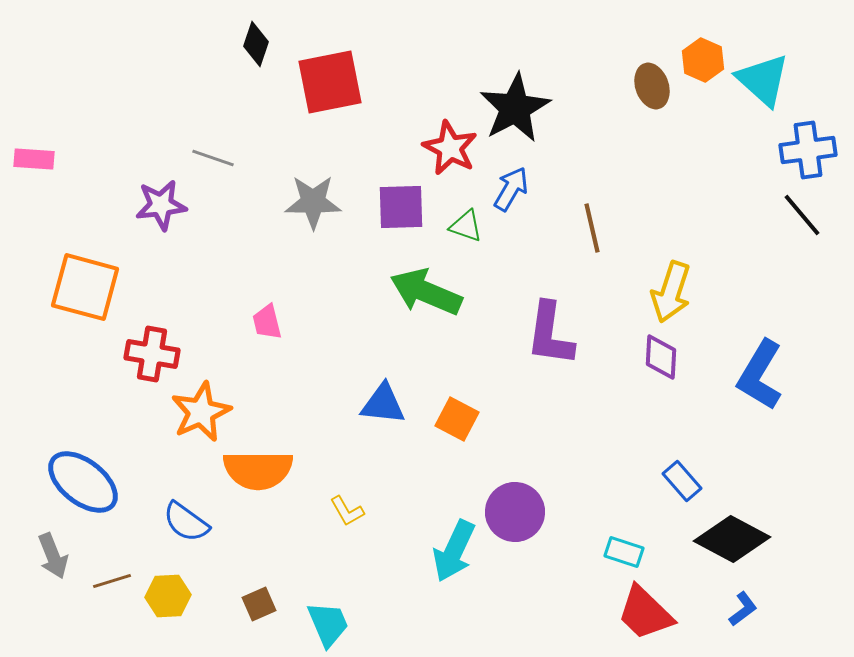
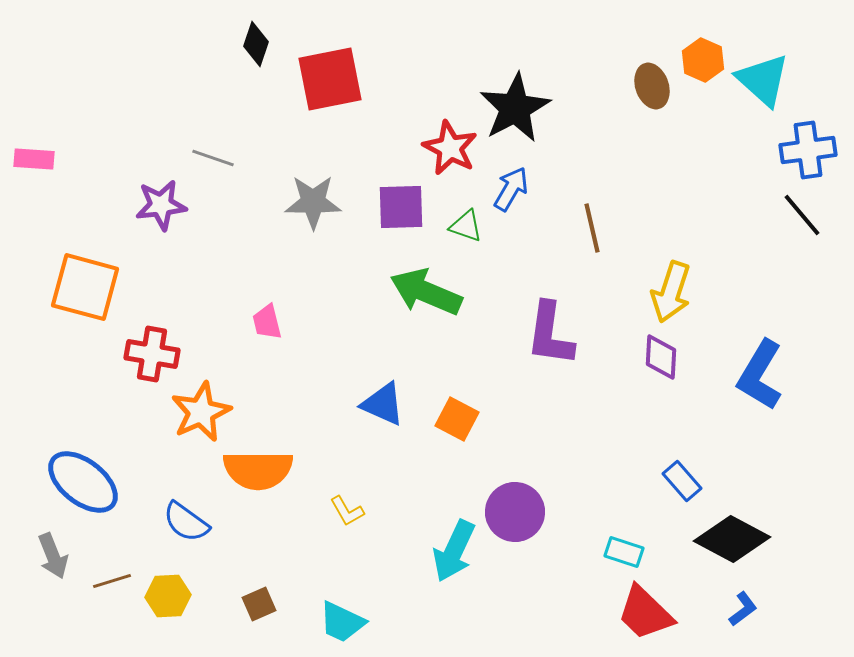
red square at (330, 82): moved 3 px up
blue triangle at (383, 404): rotated 18 degrees clockwise
cyan trapezoid at (328, 624): moved 14 px right, 2 px up; rotated 138 degrees clockwise
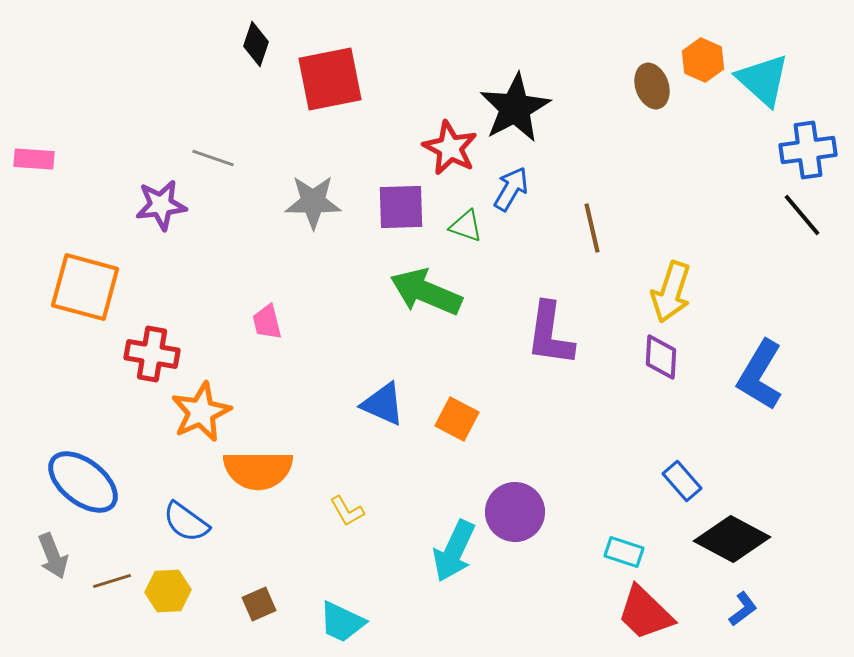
yellow hexagon at (168, 596): moved 5 px up
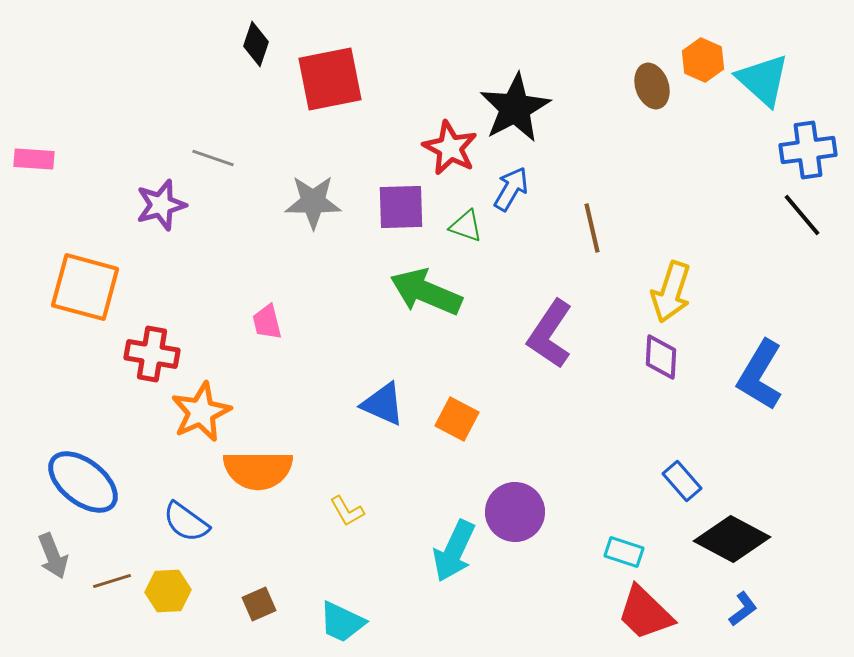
purple star at (161, 205): rotated 9 degrees counterclockwise
purple L-shape at (550, 334): rotated 26 degrees clockwise
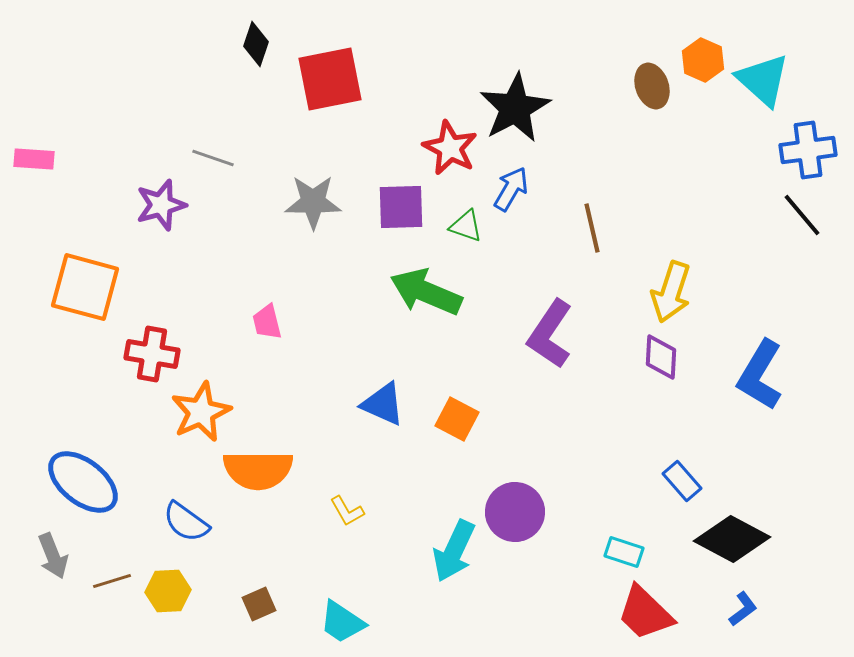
cyan trapezoid at (342, 622): rotated 9 degrees clockwise
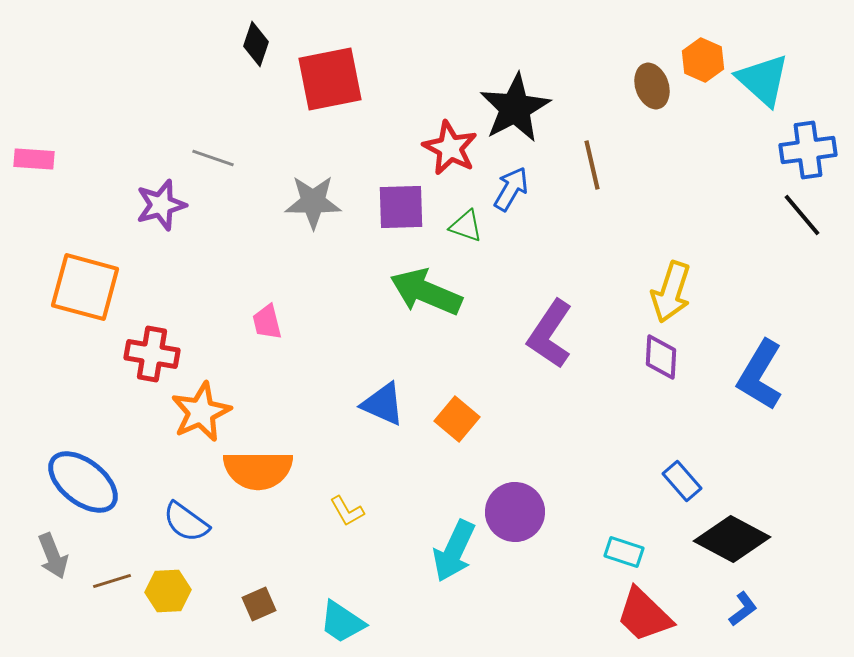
brown line at (592, 228): moved 63 px up
orange square at (457, 419): rotated 12 degrees clockwise
red trapezoid at (645, 613): moved 1 px left, 2 px down
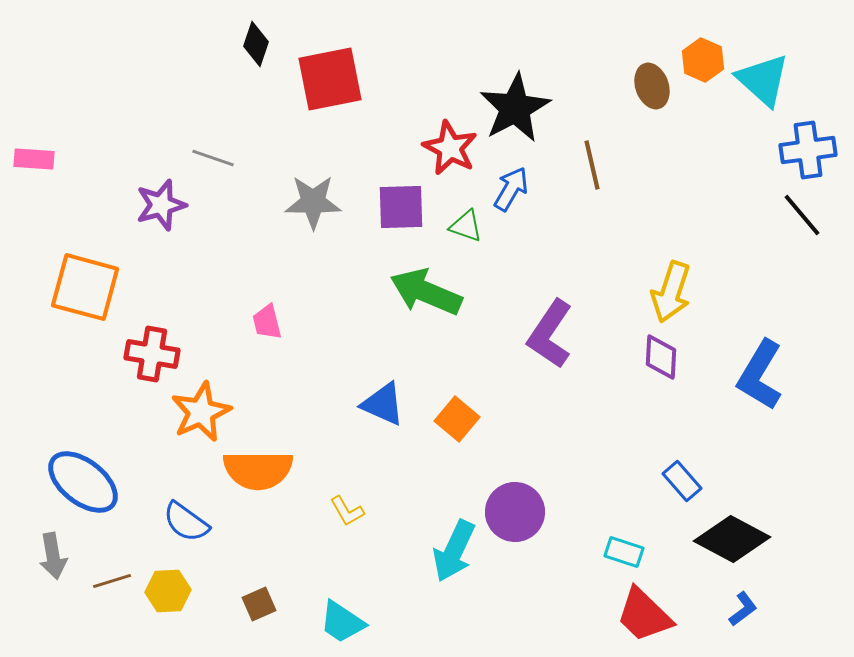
gray arrow at (53, 556): rotated 12 degrees clockwise
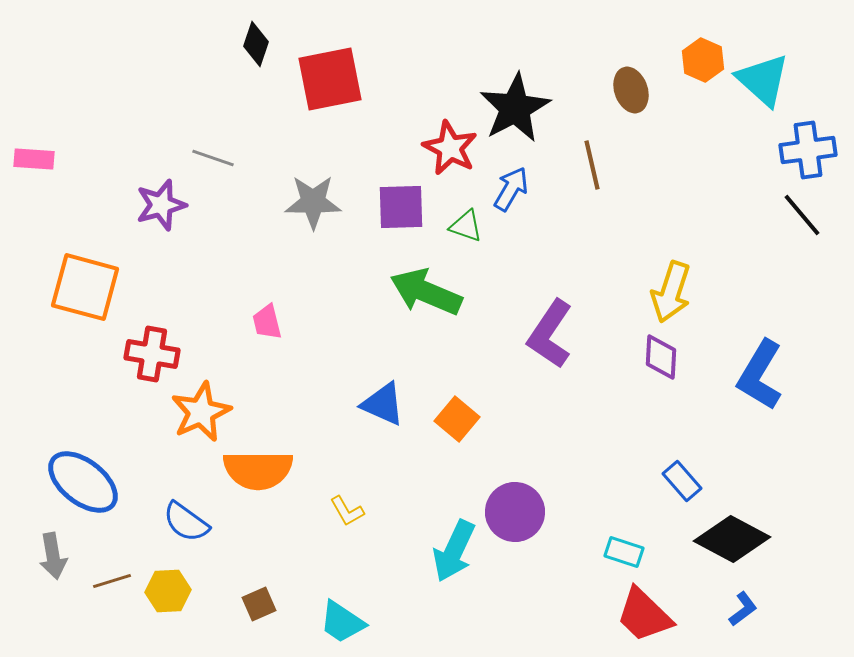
brown ellipse at (652, 86): moved 21 px left, 4 px down
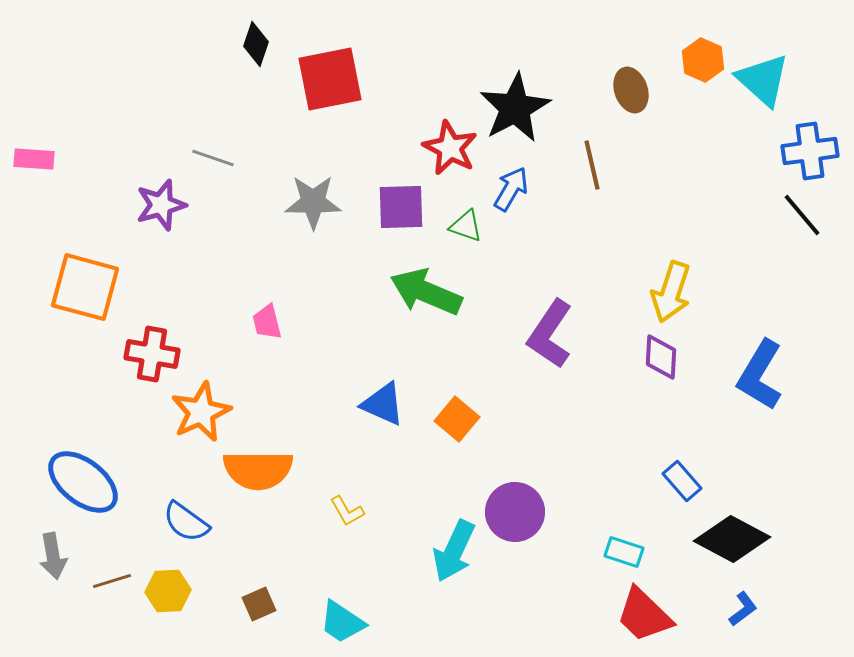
blue cross at (808, 150): moved 2 px right, 1 px down
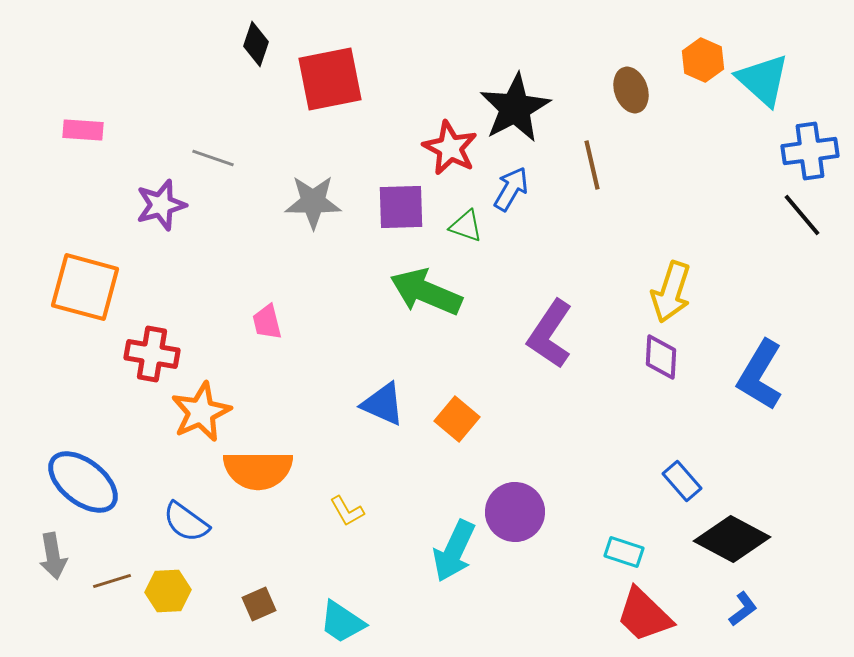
pink rectangle at (34, 159): moved 49 px right, 29 px up
